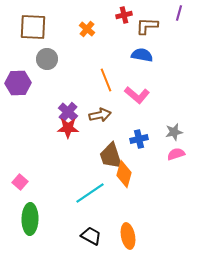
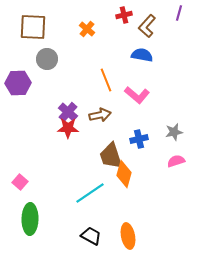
brown L-shape: rotated 50 degrees counterclockwise
pink semicircle: moved 7 px down
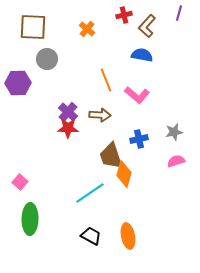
brown arrow: rotated 15 degrees clockwise
